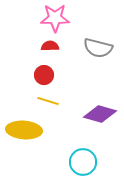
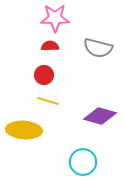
purple diamond: moved 2 px down
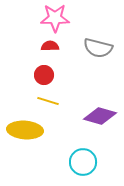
yellow ellipse: moved 1 px right
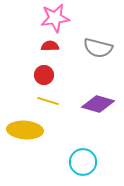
pink star: rotated 8 degrees counterclockwise
purple diamond: moved 2 px left, 12 px up
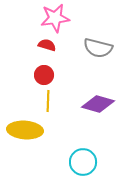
red semicircle: moved 3 px left, 1 px up; rotated 18 degrees clockwise
yellow line: rotated 75 degrees clockwise
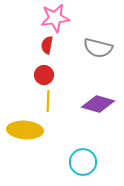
red semicircle: rotated 96 degrees counterclockwise
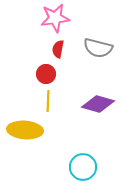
red semicircle: moved 11 px right, 4 px down
red circle: moved 2 px right, 1 px up
cyan circle: moved 5 px down
